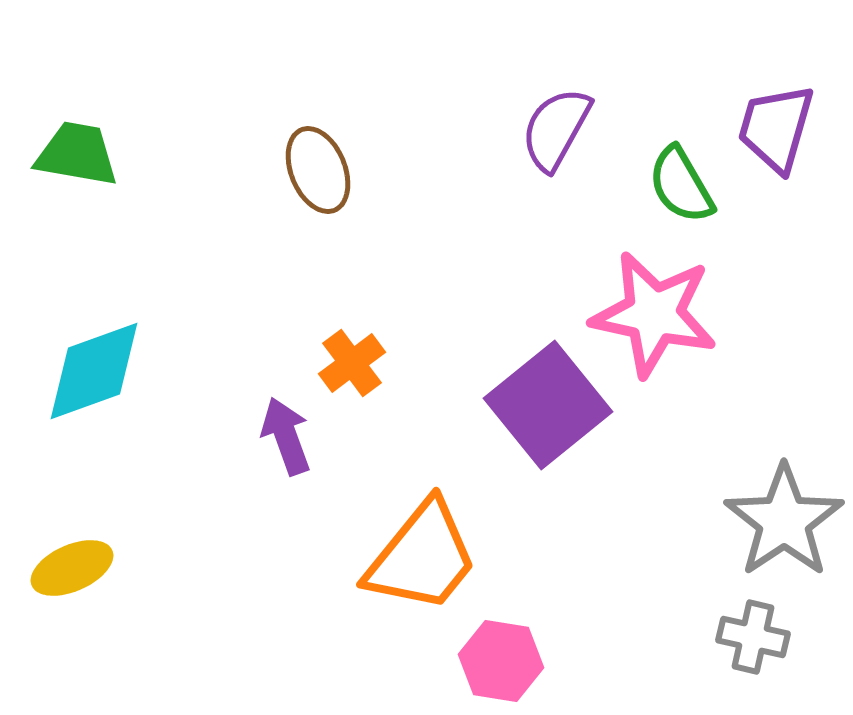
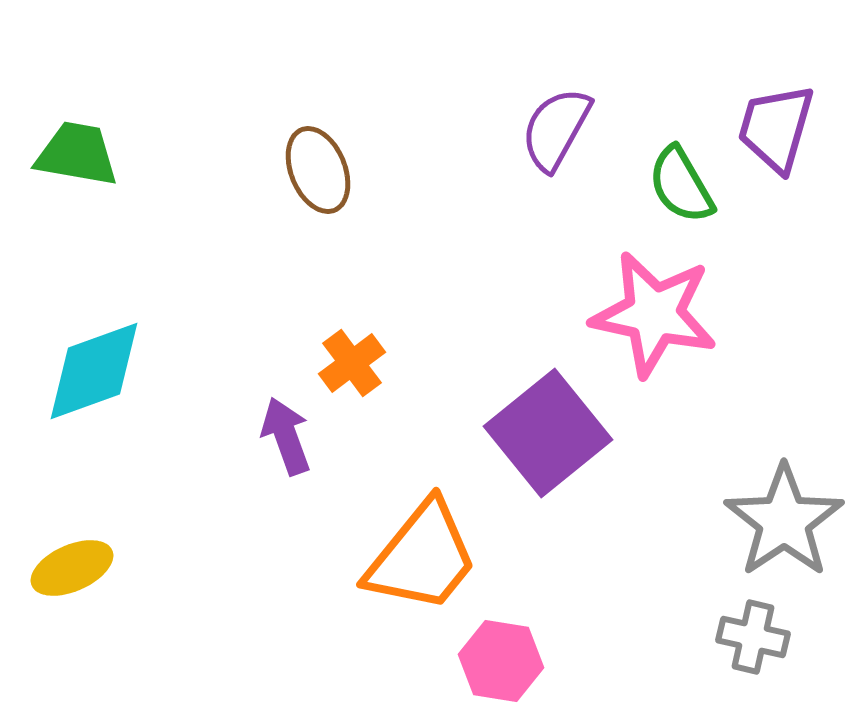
purple square: moved 28 px down
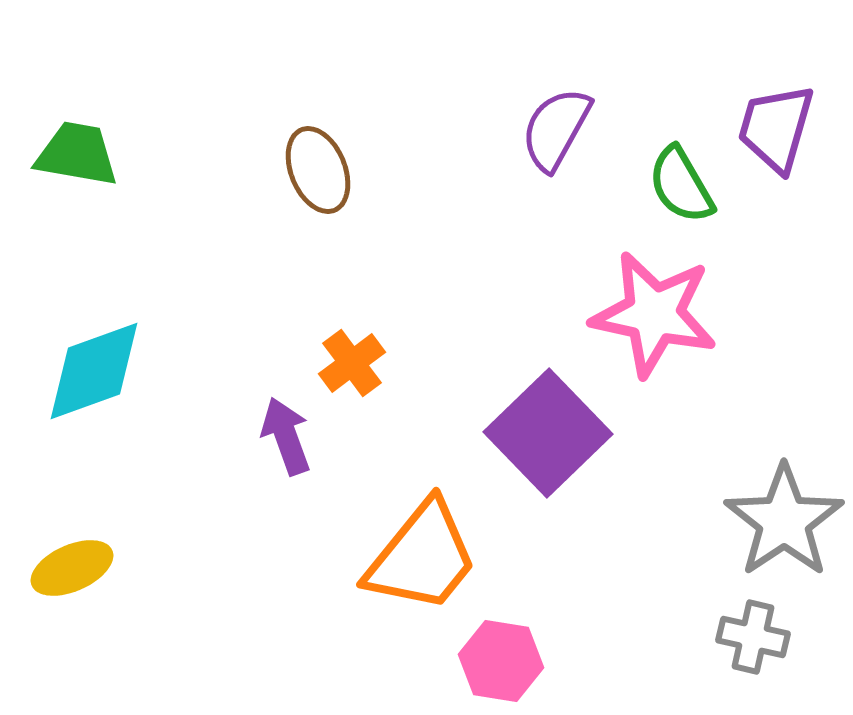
purple square: rotated 5 degrees counterclockwise
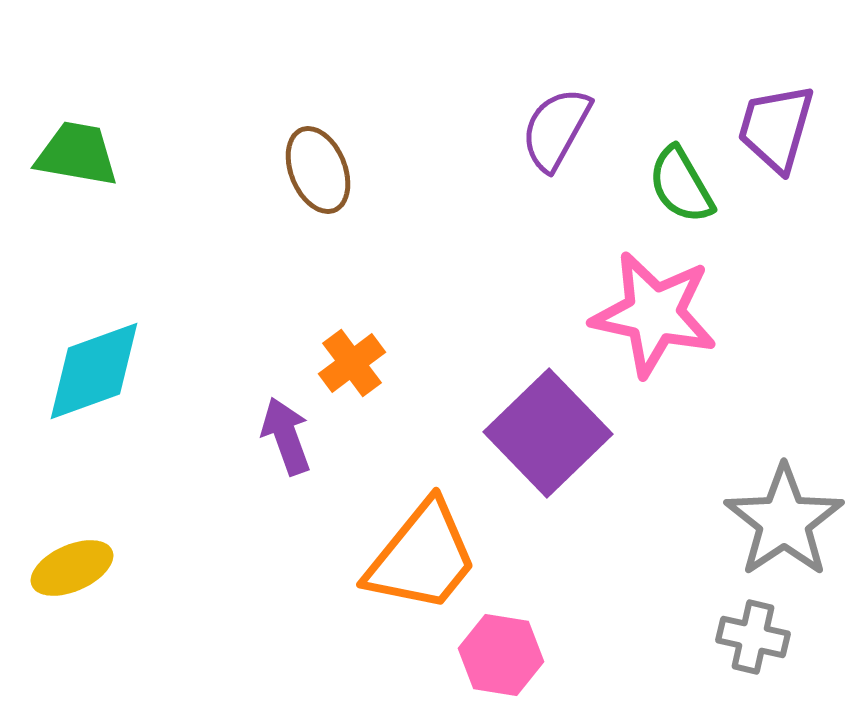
pink hexagon: moved 6 px up
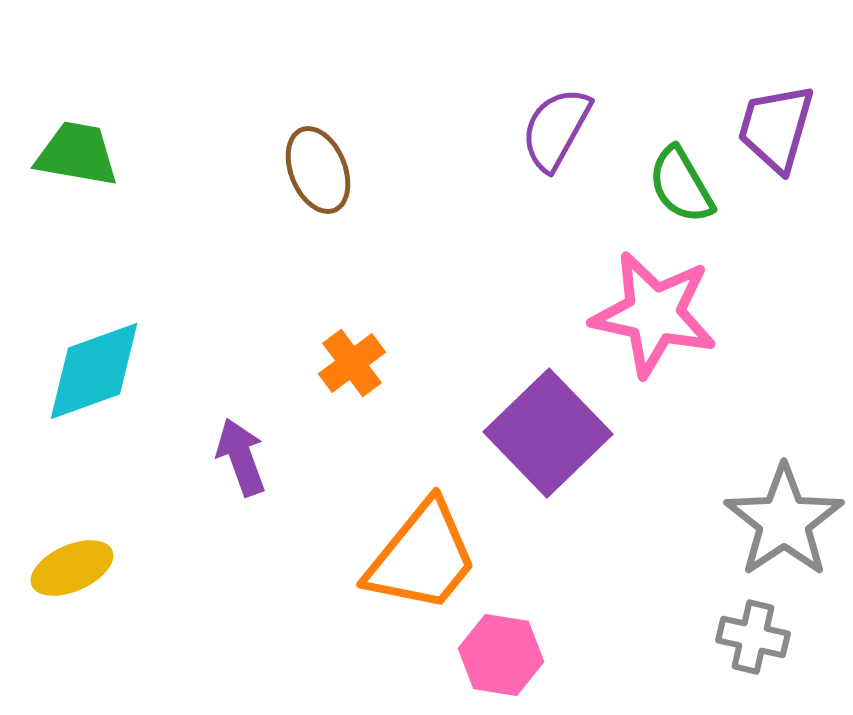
purple arrow: moved 45 px left, 21 px down
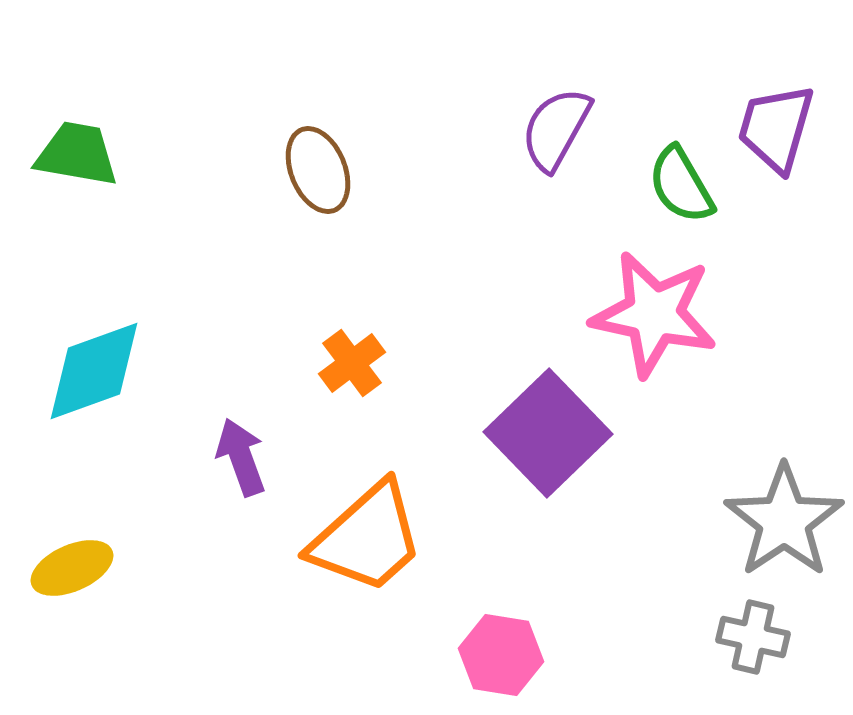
orange trapezoid: moved 55 px left, 19 px up; rotated 9 degrees clockwise
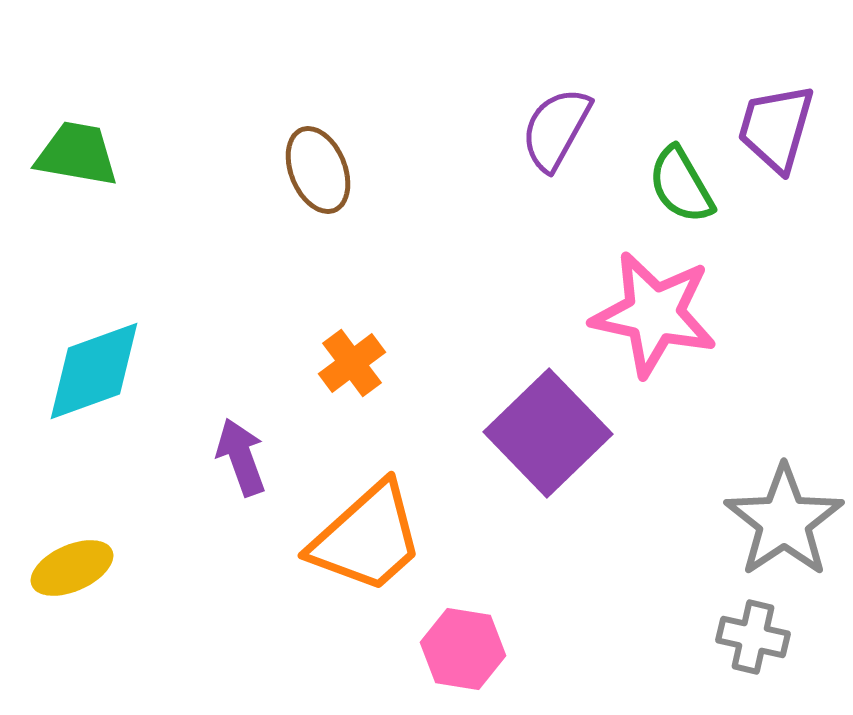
pink hexagon: moved 38 px left, 6 px up
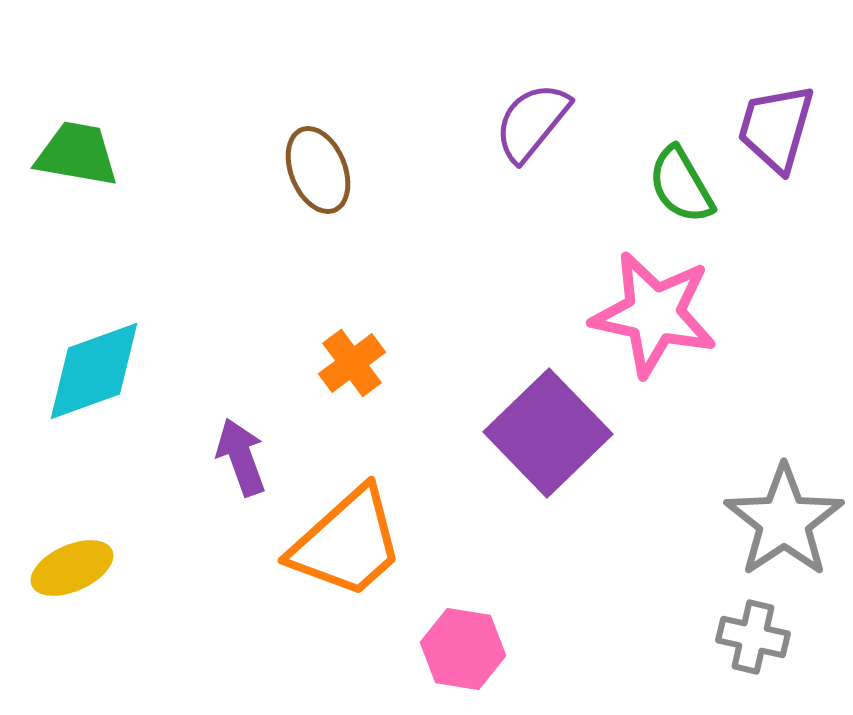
purple semicircle: moved 24 px left, 7 px up; rotated 10 degrees clockwise
orange trapezoid: moved 20 px left, 5 px down
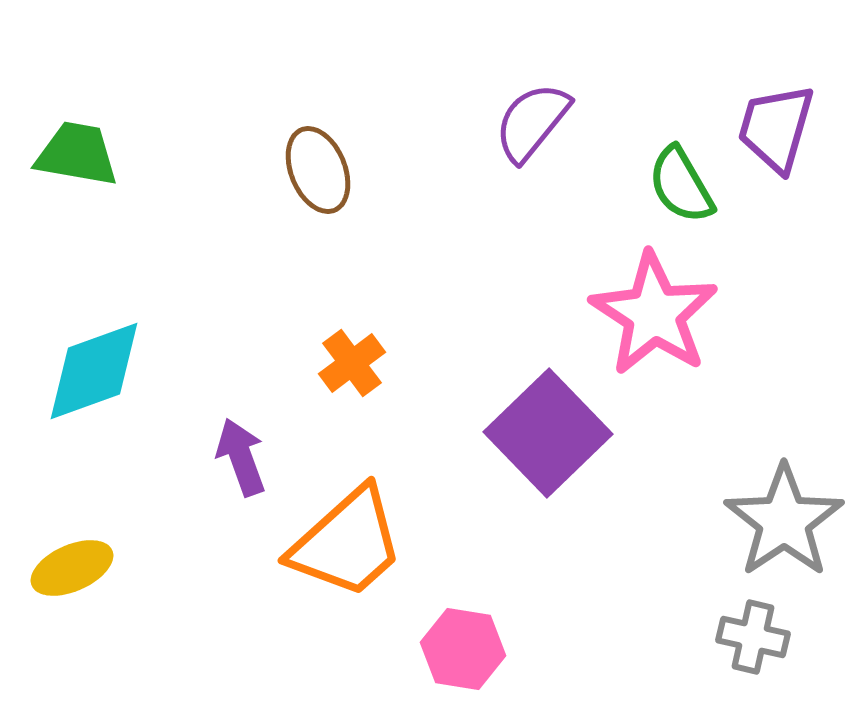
pink star: rotated 21 degrees clockwise
